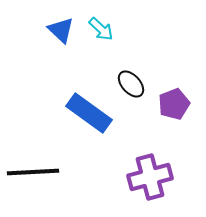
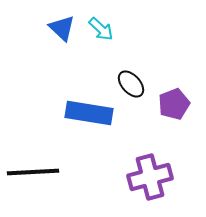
blue triangle: moved 1 px right, 2 px up
blue rectangle: rotated 27 degrees counterclockwise
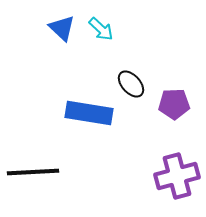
purple pentagon: rotated 20 degrees clockwise
purple cross: moved 27 px right, 1 px up
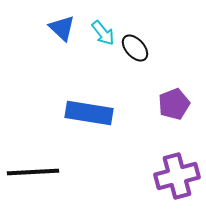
cyan arrow: moved 2 px right, 4 px down; rotated 8 degrees clockwise
black ellipse: moved 4 px right, 36 px up
purple pentagon: rotated 20 degrees counterclockwise
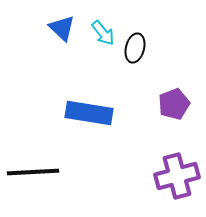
black ellipse: rotated 56 degrees clockwise
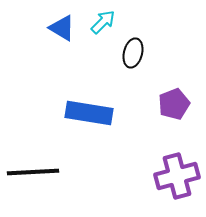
blue triangle: rotated 12 degrees counterclockwise
cyan arrow: moved 11 px up; rotated 96 degrees counterclockwise
black ellipse: moved 2 px left, 5 px down
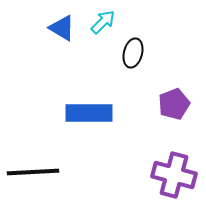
blue rectangle: rotated 9 degrees counterclockwise
purple cross: moved 3 px left, 1 px up; rotated 30 degrees clockwise
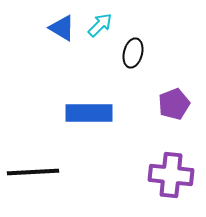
cyan arrow: moved 3 px left, 3 px down
purple cross: moved 3 px left; rotated 9 degrees counterclockwise
